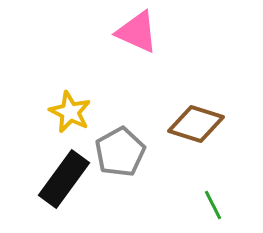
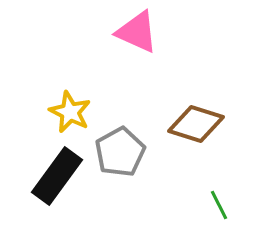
black rectangle: moved 7 px left, 3 px up
green line: moved 6 px right
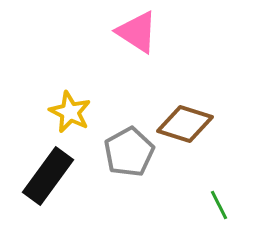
pink triangle: rotated 9 degrees clockwise
brown diamond: moved 11 px left
gray pentagon: moved 9 px right
black rectangle: moved 9 px left
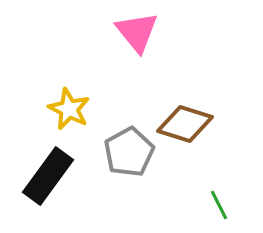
pink triangle: rotated 18 degrees clockwise
yellow star: moved 1 px left, 3 px up
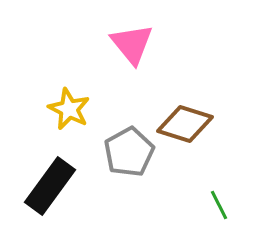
pink triangle: moved 5 px left, 12 px down
black rectangle: moved 2 px right, 10 px down
